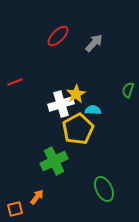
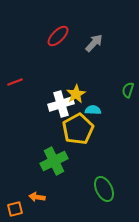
orange arrow: rotated 119 degrees counterclockwise
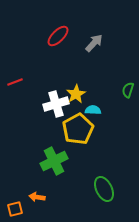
white cross: moved 5 px left
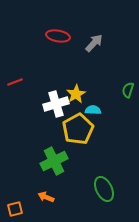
red ellipse: rotated 55 degrees clockwise
orange arrow: moved 9 px right; rotated 14 degrees clockwise
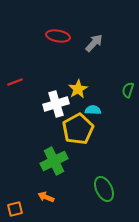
yellow star: moved 2 px right, 5 px up
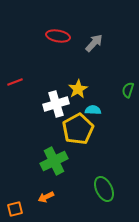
orange arrow: rotated 49 degrees counterclockwise
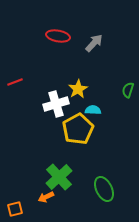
green cross: moved 5 px right, 16 px down; rotated 16 degrees counterclockwise
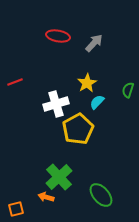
yellow star: moved 9 px right, 6 px up
cyan semicircle: moved 4 px right, 8 px up; rotated 49 degrees counterclockwise
green ellipse: moved 3 px left, 6 px down; rotated 15 degrees counterclockwise
orange arrow: rotated 42 degrees clockwise
orange square: moved 1 px right
